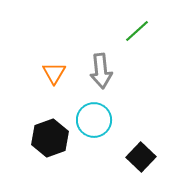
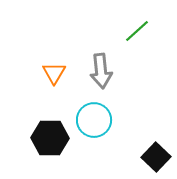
black hexagon: rotated 21 degrees clockwise
black square: moved 15 px right
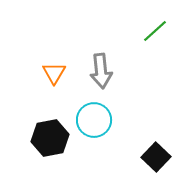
green line: moved 18 px right
black hexagon: rotated 12 degrees counterclockwise
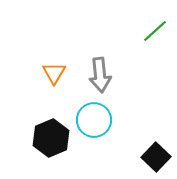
gray arrow: moved 1 px left, 4 px down
black hexagon: moved 1 px right; rotated 12 degrees counterclockwise
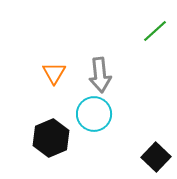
cyan circle: moved 6 px up
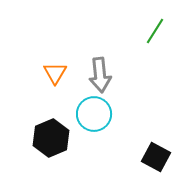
green line: rotated 16 degrees counterclockwise
orange triangle: moved 1 px right
black square: rotated 16 degrees counterclockwise
